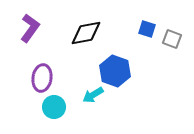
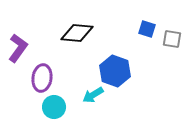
purple L-shape: moved 12 px left, 20 px down
black diamond: moved 9 px left; rotated 16 degrees clockwise
gray square: rotated 12 degrees counterclockwise
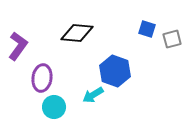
gray square: rotated 24 degrees counterclockwise
purple L-shape: moved 2 px up
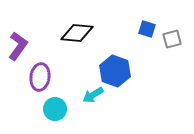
purple ellipse: moved 2 px left, 1 px up
cyan circle: moved 1 px right, 2 px down
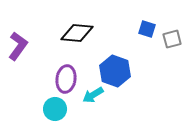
purple ellipse: moved 26 px right, 2 px down
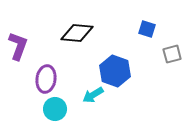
gray square: moved 15 px down
purple L-shape: rotated 16 degrees counterclockwise
purple ellipse: moved 20 px left
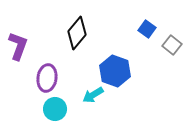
blue square: rotated 18 degrees clockwise
black diamond: rotated 56 degrees counterclockwise
gray square: moved 9 px up; rotated 36 degrees counterclockwise
purple ellipse: moved 1 px right, 1 px up
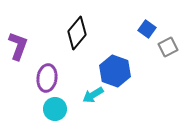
gray square: moved 4 px left, 2 px down; rotated 24 degrees clockwise
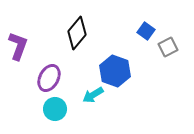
blue square: moved 1 px left, 2 px down
purple ellipse: moved 2 px right; rotated 20 degrees clockwise
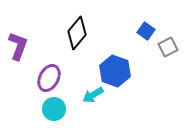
cyan circle: moved 1 px left
